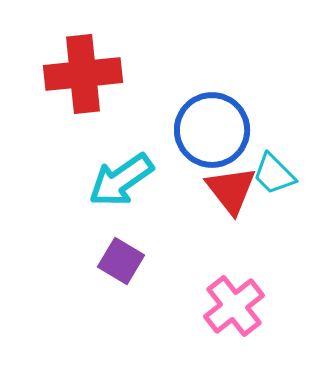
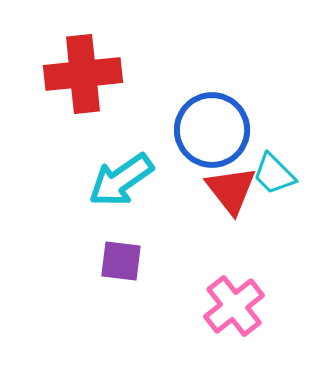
purple square: rotated 24 degrees counterclockwise
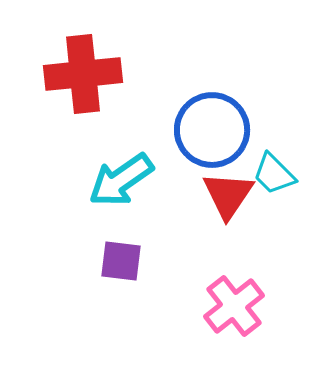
red triangle: moved 3 px left, 5 px down; rotated 12 degrees clockwise
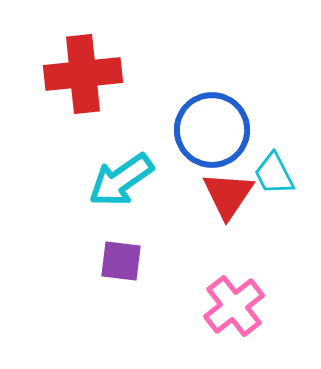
cyan trapezoid: rotated 18 degrees clockwise
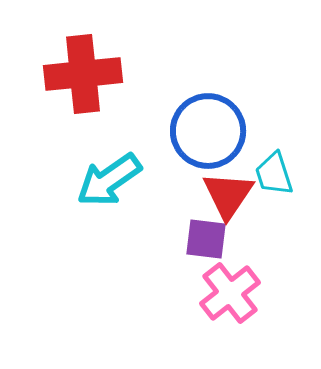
blue circle: moved 4 px left, 1 px down
cyan trapezoid: rotated 9 degrees clockwise
cyan arrow: moved 12 px left
purple square: moved 85 px right, 22 px up
pink cross: moved 4 px left, 13 px up
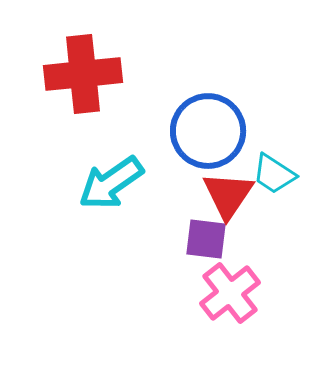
cyan trapezoid: rotated 39 degrees counterclockwise
cyan arrow: moved 2 px right, 3 px down
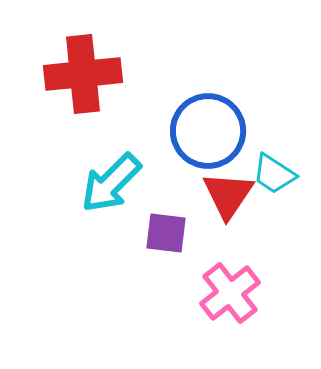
cyan arrow: rotated 10 degrees counterclockwise
purple square: moved 40 px left, 6 px up
